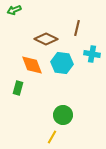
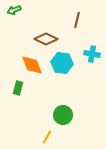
brown line: moved 8 px up
yellow line: moved 5 px left
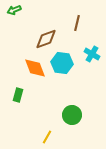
brown line: moved 3 px down
brown diamond: rotated 45 degrees counterclockwise
cyan cross: rotated 21 degrees clockwise
orange diamond: moved 3 px right, 3 px down
green rectangle: moved 7 px down
green circle: moved 9 px right
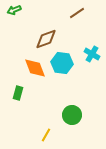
brown line: moved 10 px up; rotated 42 degrees clockwise
green rectangle: moved 2 px up
yellow line: moved 1 px left, 2 px up
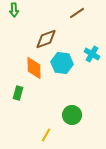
green arrow: rotated 72 degrees counterclockwise
orange diamond: moved 1 px left; rotated 20 degrees clockwise
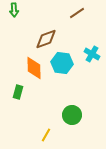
green rectangle: moved 1 px up
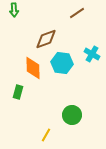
orange diamond: moved 1 px left
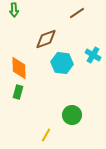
cyan cross: moved 1 px right, 1 px down
orange diamond: moved 14 px left
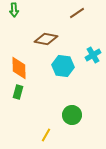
brown diamond: rotated 30 degrees clockwise
cyan cross: rotated 28 degrees clockwise
cyan hexagon: moved 1 px right, 3 px down
